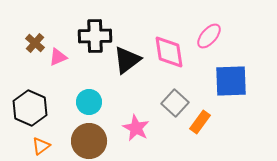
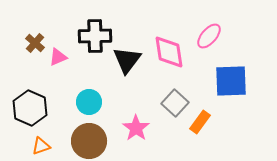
black triangle: rotated 16 degrees counterclockwise
pink star: rotated 8 degrees clockwise
orange triangle: rotated 18 degrees clockwise
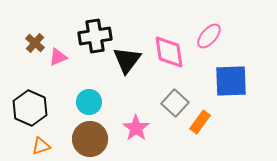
black cross: rotated 8 degrees counterclockwise
brown circle: moved 1 px right, 2 px up
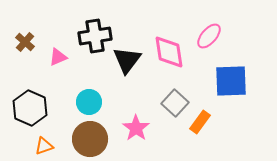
brown cross: moved 10 px left, 1 px up
orange triangle: moved 3 px right
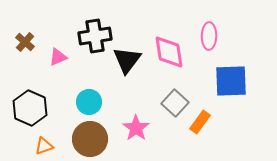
pink ellipse: rotated 40 degrees counterclockwise
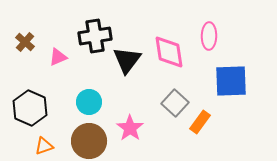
pink star: moved 6 px left
brown circle: moved 1 px left, 2 px down
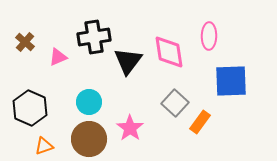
black cross: moved 1 px left, 1 px down
black triangle: moved 1 px right, 1 px down
brown circle: moved 2 px up
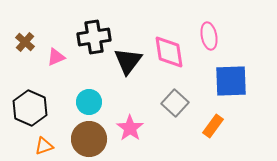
pink ellipse: rotated 12 degrees counterclockwise
pink triangle: moved 2 px left
orange rectangle: moved 13 px right, 4 px down
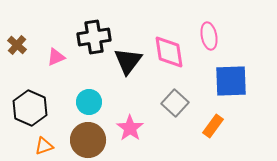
brown cross: moved 8 px left, 3 px down
brown circle: moved 1 px left, 1 px down
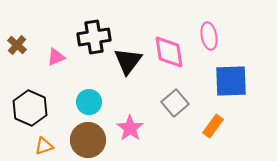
gray square: rotated 8 degrees clockwise
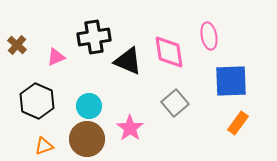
black triangle: rotated 44 degrees counterclockwise
cyan circle: moved 4 px down
black hexagon: moved 7 px right, 7 px up
orange rectangle: moved 25 px right, 3 px up
brown circle: moved 1 px left, 1 px up
